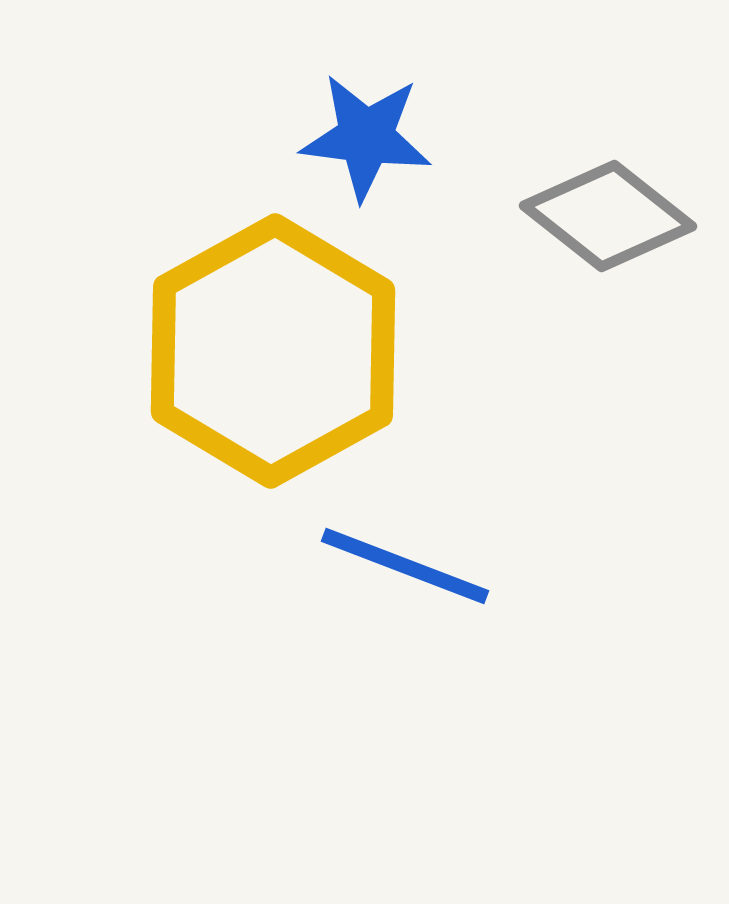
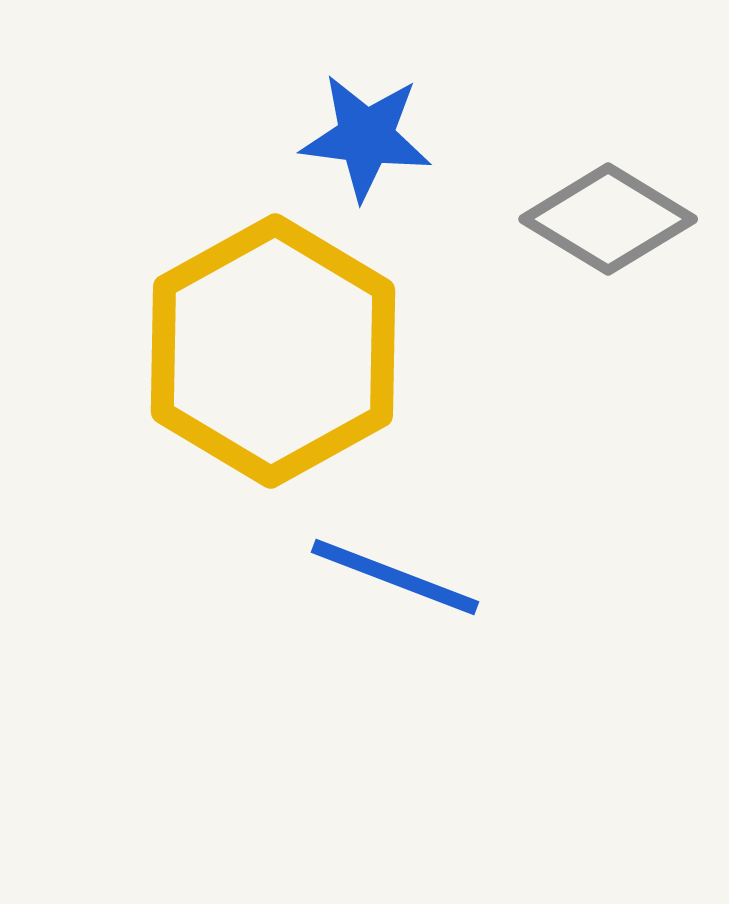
gray diamond: moved 3 px down; rotated 7 degrees counterclockwise
blue line: moved 10 px left, 11 px down
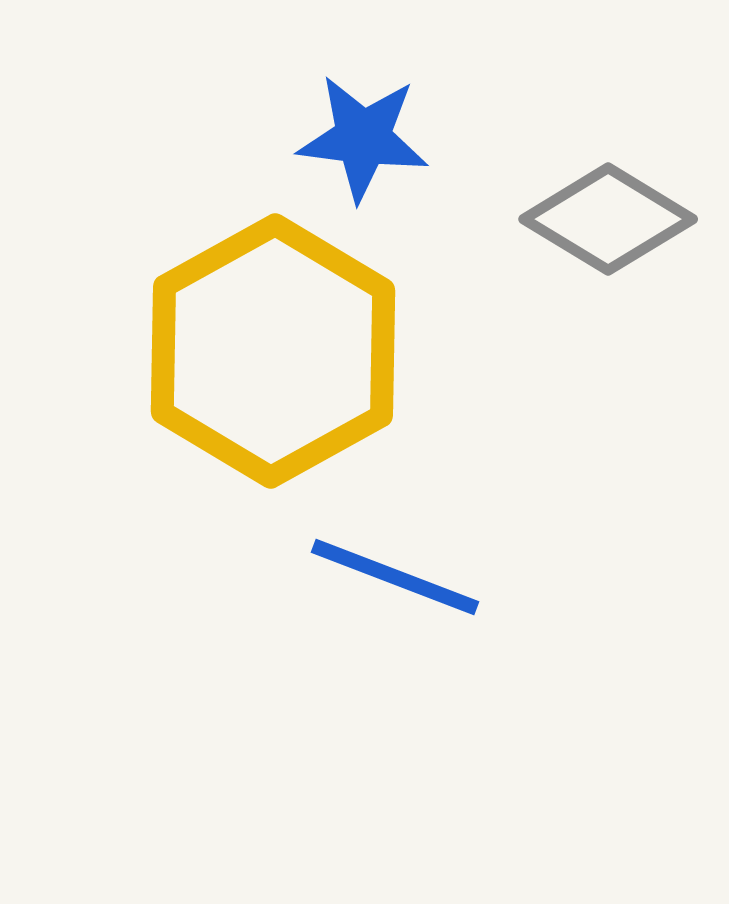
blue star: moved 3 px left, 1 px down
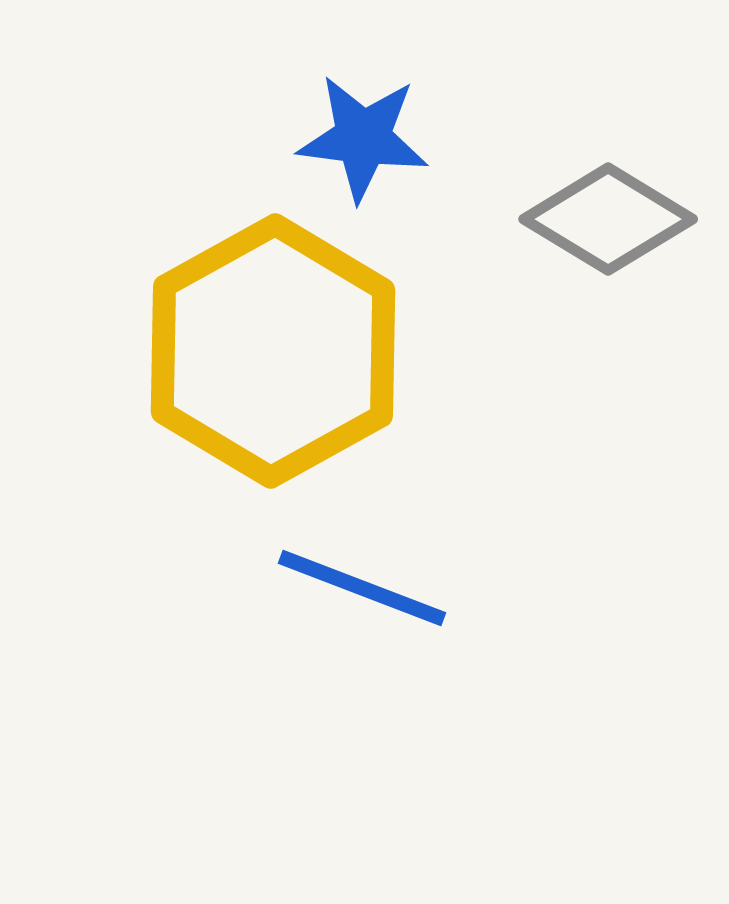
blue line: moved 33 px left, 11 px down
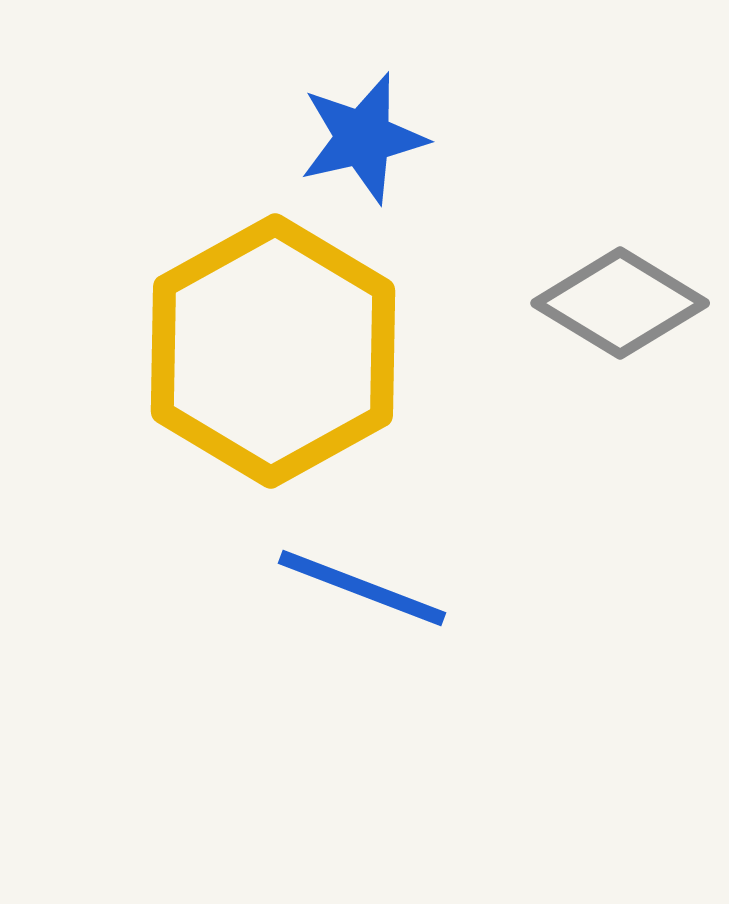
blue star: rotated 20 degrees counterclockwise
gray diamond: moved 12 px right, 84 px down
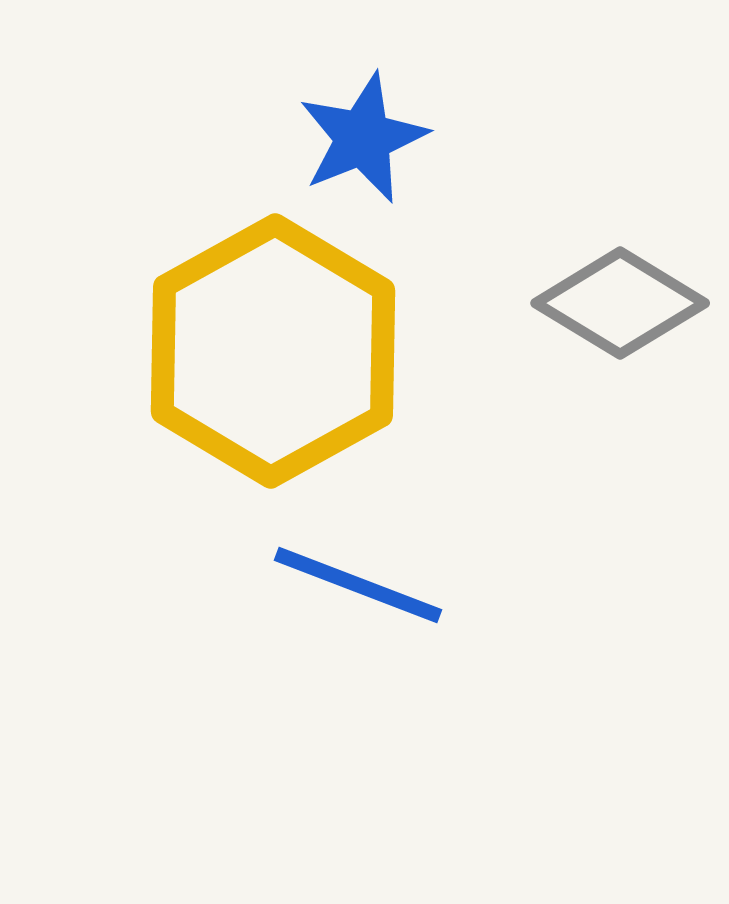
blue star: rotated 9 degrees counterclockwise
blue line: moved 4 px left, 3 px up
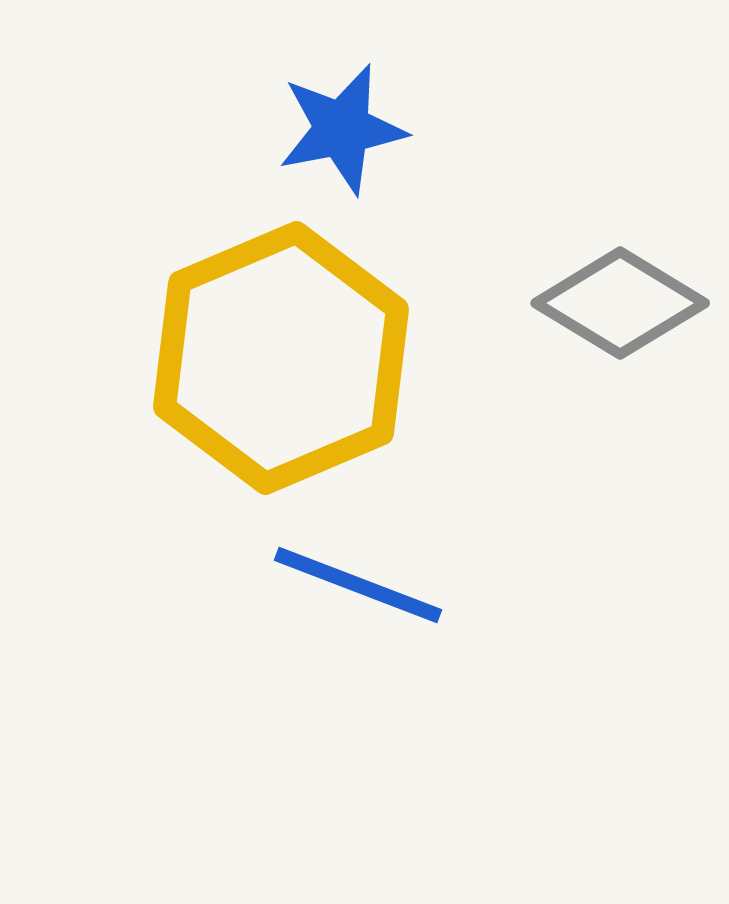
blue star: moved 21 px left, 9 px up; rotated 11 degrees clockwise
yellow hexagon: moved 8 px right, 7 px down; rotated 6 degrees clockwise
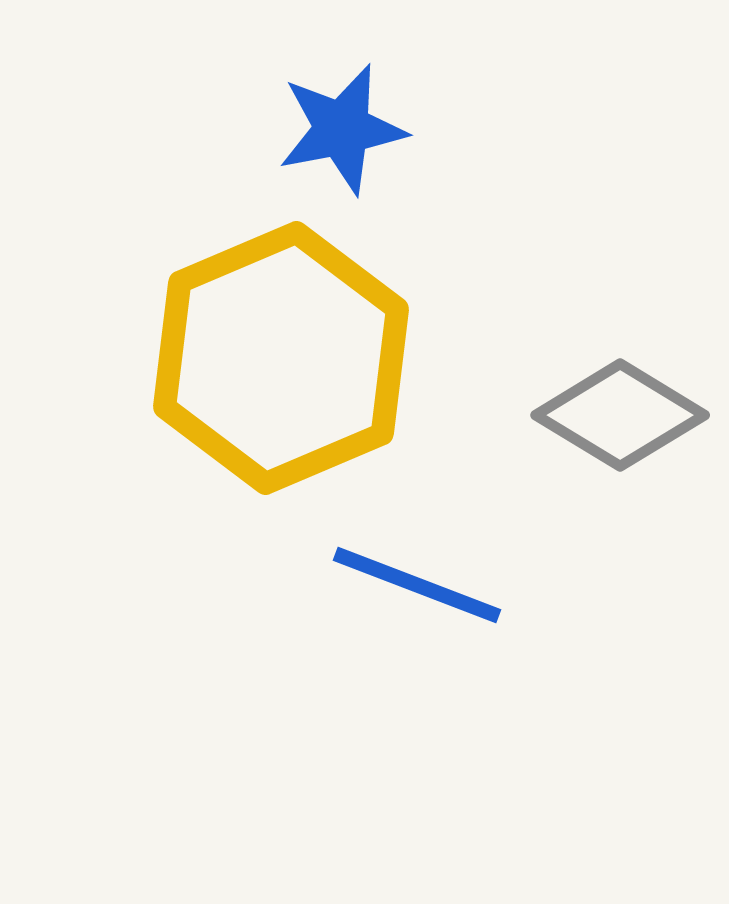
gray diamond: moved 112 px down
blue line: moved 59 px right
